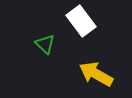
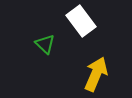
yellow arrow: rotated 84 degrees clockwise
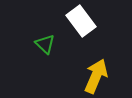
yellow arrow: moved 2 px down
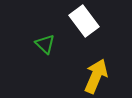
white rectangle: moved 3 px right
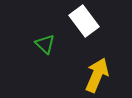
yellow arrow: moved 1 px right, 1 px up
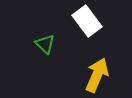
white rectangle: moved 3 px right
